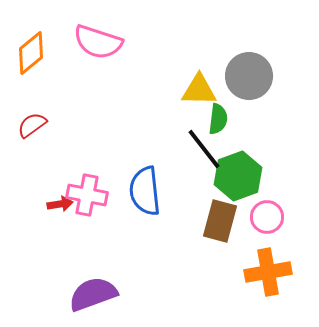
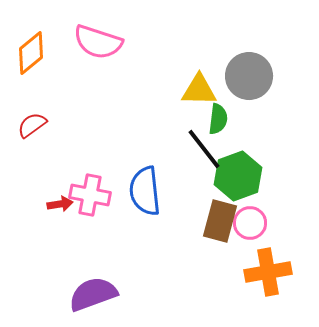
pink cross: moved 3 px right
pink circle: moved 17 px left, 6 px down
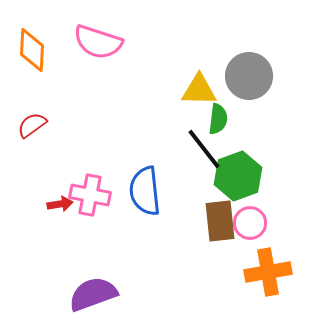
orange diamond: moved 1 px right, 3 px up; rotated 48 degrees counterclockwise
brown rectangle: rotated 21 degrees counterclockwise
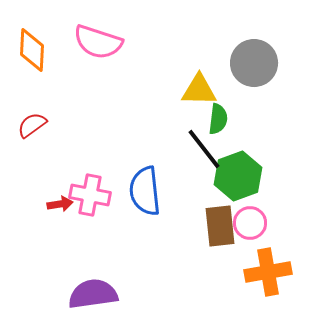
gray circle: moved 5 px right, 13 px up
brown rectangle: moved 5 px down
purple semicircle: rotated 12 degrees clockwise
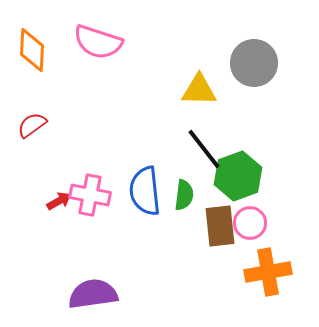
green semicircle: moved 34 px left, 76 px down
red arrow: moved 1 px left, 3 px up; rotated 20 degrees counterclockwise
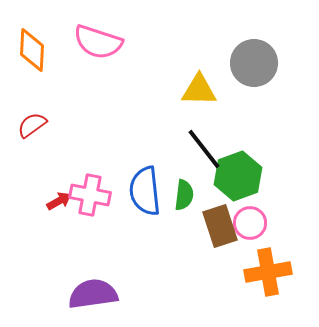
brown rectangle: rotated 12 degrees counterclockwise
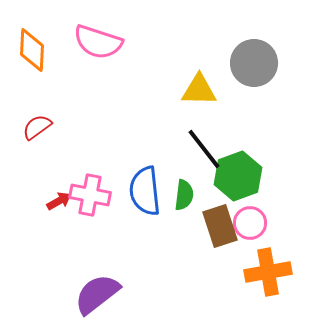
red semicircle: moved 5 px right, 2 px down
purple semicircle: moved 4 px right; rotated 30 degrees counterclockwise
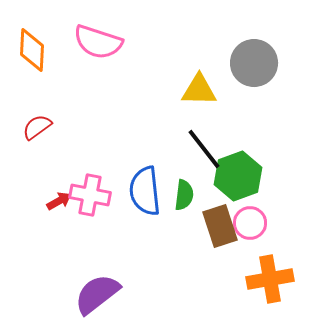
orange cross: moved 2 px right, 7 px down
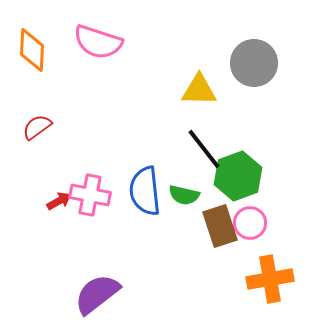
green semicircle: rotated 96 degrees clockwise
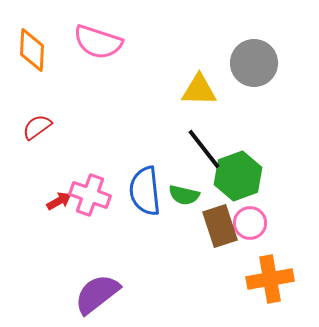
pink cross: rotated 9 degrees clockwise
